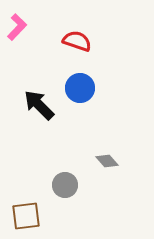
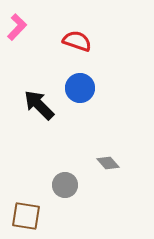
gray diamond: moved 1 px right, 2 px down
brown square: rotated 16 degrees clockwise
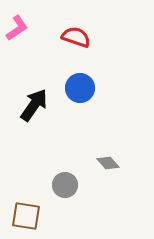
pink L-shape: moved 1 px down; rotated 12 degrees clockwise
red semicircle: moved 1 px left, 4 px up
black arrow: moved 5 px left; rotated 80 degrees clockwise
